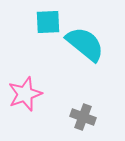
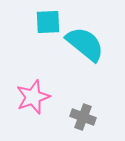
pink star: moved 8 px right, 3 px down
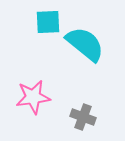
pink star: rotated 12 degrees clockwise
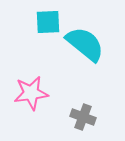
pink star: moved 2 px left, 4 px up
